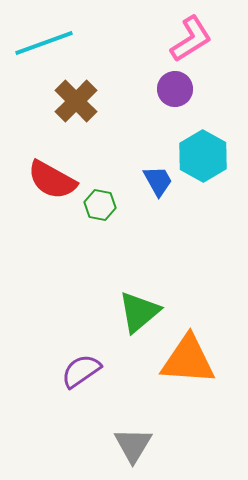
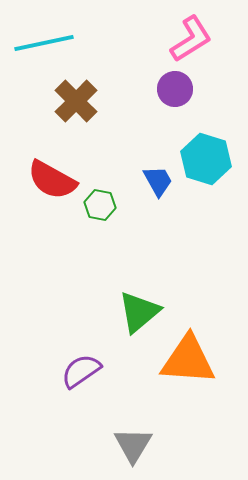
cyan line: rotated 8 degrees clockwise
cyan hexagon: moved 3 px right, 3 px down; rotated 12 degrees counterclockwise
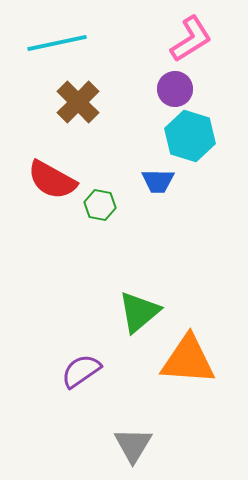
cyan line: moved 13 px right
brown cross: moved 2 px right, 1 px down
cyan hexagon: moved 16 px left, 23 px up
blue trapezoid: rotated 120 degrees clockwise
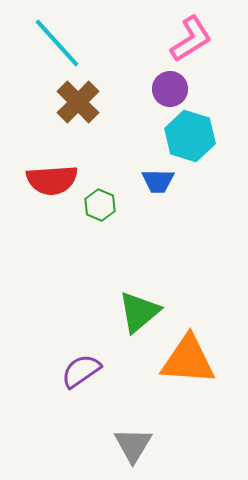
cyan line: rotated 60 degrees clockwise
purple circle: moved 5 px left
red semicircle: rotated 33 degrees counterclockwise
green hexagon: rotated 12 degrees clockwise
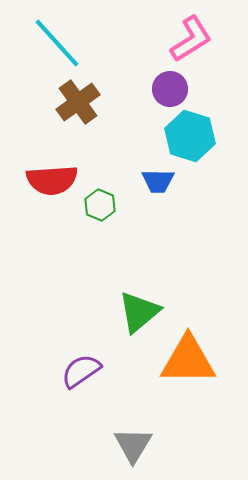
brown cross: rotated 9 degrees clockwise
orange triangle: rotated 4 degrees counterclockwise
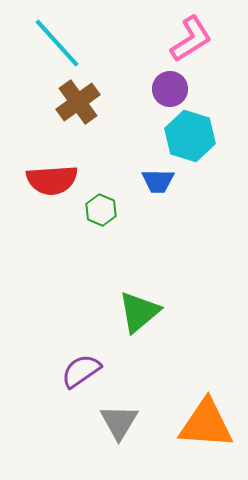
green hexagon: moved 1 px right, 5 px down
orange triangle: moved 18 px right, 64 px down; rotated 4 degrees clockwise
gray triangle: moved 14 px left, 23 px up
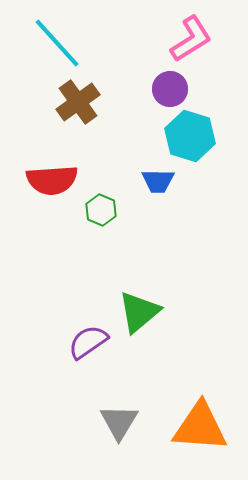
purple semicircle: moved 7 px right, 29 px up
orange triangle: moved 6 px left, 3 px down
